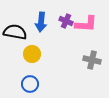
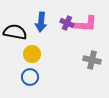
purple cross: moved 1 px right, 2 px down
blue circle: moved 7 px up
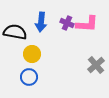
pink L-shape: moved 1 px right
gray cross: moved 4 px right, 5 px down; rotated 36 degrees clockwise
blue circle: moved 1 px left
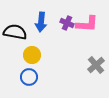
yellow circle: moved 1 px down
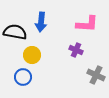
purple cross: moved 9 px right, 27 px down
gray cross: moved 10 px down; rotated 24 degrees counterclockwise
blue circle: moved 6 px left
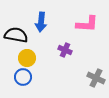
black semicircle: moved 1 px right, 3 px down
purple cross: moved 11 px left
yellow circle: moved 5 px left, 3 px down
gray cross: moved 3 px down
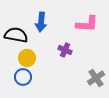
gray cross: rotated 30 degrees clockwise
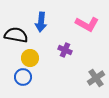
pink L-shape: rotated 25 degrees clockwise
yellow circle: moved 3 px right
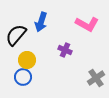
blue arrow: rotated 12 degrees clockwise
black semicircle: rotated 60 degrees counterclockwise
yellow circle: moved 3 px left, 2 px down
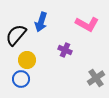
blue circle: moved 2 px left, 2 px down
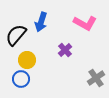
pink L-shape: moved 2 px left, 1 px up
purple cross: rotated 24 degrees clockwise
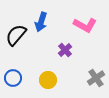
pink L-shape: moved 2 px down
yellow circle: moved 21 px right, 20 px down
blue circle: moved 8 px left, 1 px up
